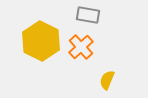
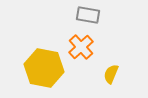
yellow hexagon: moved 3 px right, 27 px down; rotated 15 degrees counterclockwise
yellow semicircle: moved 4 px right, 6 px up
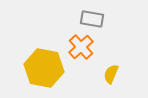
gray rectangle: moved 4 px right, 4 px down
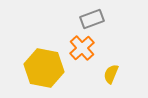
gray rectangle: rotated 30 degrees counterclockwise
orange cross: moved 1 px right, 1 px down
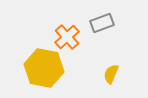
gray rectangle: moved 10 px right, 4 px down
orange cross: moved 15 px left, 11 px up
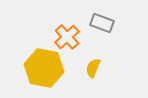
gray rectangle: rotated 40 degrees clockwise
yellow semicircle: moved 18 px left, 6 px up
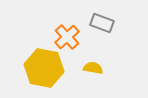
yellow semicircle: rotated 78 degrees clockwise
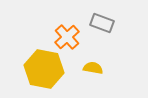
yellow hexagon: moved 1 px down
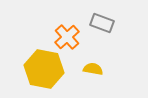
yellow semicircle: moved 1 px down
